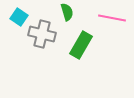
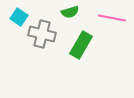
green semicircle: moved 3 px right; rotated 90 degrees clockwise
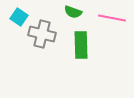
green semicircle: moved 3 px right; rotated 36 degrees clockwise
green rectangle: rotated 32 degrees counterclockwise
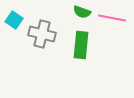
green semicircle: moved 9 px right
cyan square: moved 5 px left, 3 px down
green rectangle: rotated 8 degrees clockwise
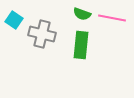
green semicircle: moved 2 px down
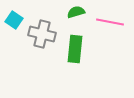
green semicircle: moved 6 px left, 2 px up; rotated 144 degrees clockwise
pink line: moved 2 px left, 4 px down
green rectangle: moved 6 px left, 4 px down
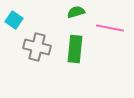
pink line: moved 6 px down
gray cross: moved 5 px left, 13 px down
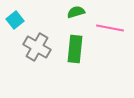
cyan square: moved 1 px right; rotated 18 degrees clockwise
gray cross: rotated 16 degrees clockwise
